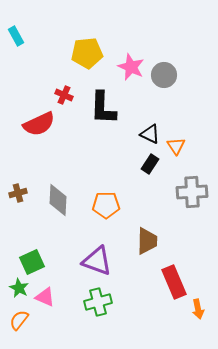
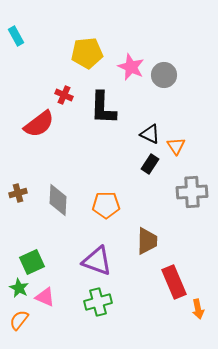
red semicircle: rotated 12 degrees counterclockwise
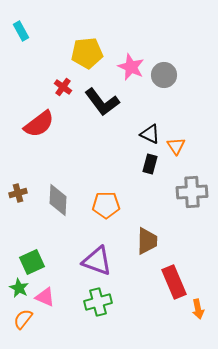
cyan rectangle: moved 5 px right, 5 px up
red cross: moved 1 px left, 8 px up; rotated 12 degrees clockwise
black L-shape: moved 1 px left, 6 px up; rotated 39 degrees counterclockwise
black rectangle: rotated 18 degrees counterclockwise
orange semicircle: moved 4 px right, 1 px up
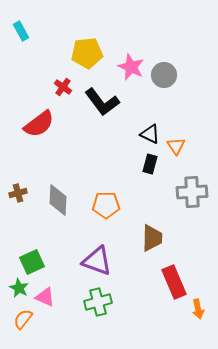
brown trapezoid: moved 5 px right, 3 px up
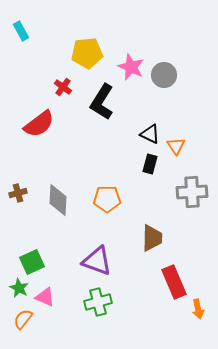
black L-shape: rotated 69 degrees clockwise
orange pentagon: moved 1 px right, 6 px up
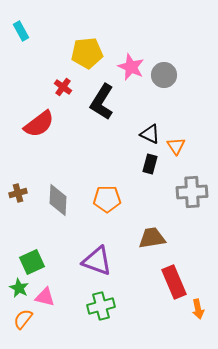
brown trapezoid: rotated 100 degrees counterclockwise
pink triangle: rotated 10 degrees counterclockwise
green cross: moved 3 px right, 4 px down
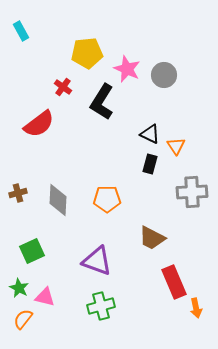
pink star: moved 4 px left, 2 px down
brown trapezoid: rotated 144 degrees counterclockwise
green square: moved 11 px up
orange arrow: moved 2 px left, 1 px up
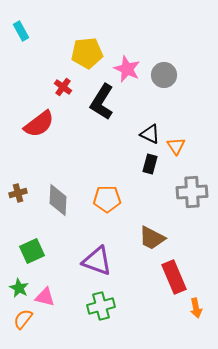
red rectangle: moved 5 px up
